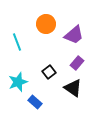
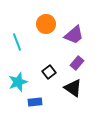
blue rectangle: rotated 48 degrees counterclockwise
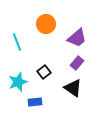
purple trapezoid: moved 3 px right, 3 px down
black square: moved 5 px left
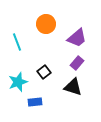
black triangle: moved 1 px up; rotated 18 degrees counterclockwise
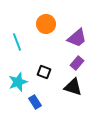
black square: rotated 32 degrees counterclockwise
blue rectangle: rotated 64 degrees clockwise
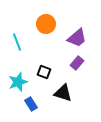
black triangle: moved 10 px left, 6 px down
blue rectangle: moved 4 px left, 2 px down
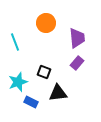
orange circle: moved 1 px up
purple trapezoid: rotated 55 degrees counterclockwise
cyan line: moved 2 px left
black triangle: moved 5 px left; rotated 24 degrees counterclockwise
blue rectangle: moved 2 px up; rotated 32 degrees counterclockwise
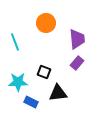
purple trapezoid: moved 1 px down
cyan star: rotated 18 degrees clockwise
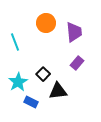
purple trapezoid: moved 3 px left, 7 px up
black square: moved 1 px left, 2 px down; rotated 24 degrees clockwise
cyan star: rotated 30 degrees counterclockwise
black triangle: moved 2 px up
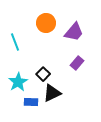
purple trapezoid: rotated 45 degrees clockwise
black triangle: moved 6 px left, 2 px down; rotated 18 degrees counterclockwise
blue rectangle: rotated 24 degrees counterclockwise
